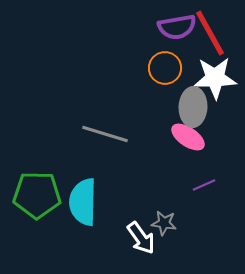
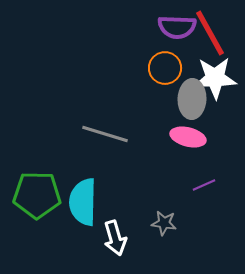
purple semicircle: rotated 12 degrees clockwise
gray ellipse: moved 1 px left, 8 px up
pink ellipse: rotated 20 degrees counterclockwise
white arrow: moved 26 px left; rotated 20 degrees clockwise
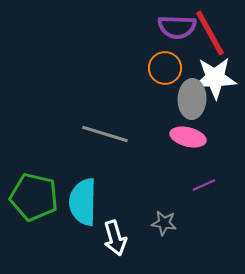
green pentagon: moved 3 px left, 2 px down; rotated 12 degrees clockwise
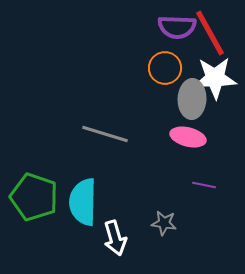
purple line: rotated 35 degrees clockwise
green pentagon: rotated 6 degrees clockwise
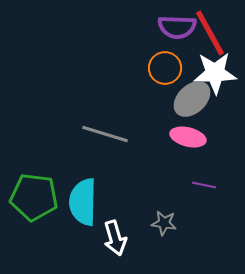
white star: moved 5 px up
gray ellipse: rotated 45 degrees clockwise
green pentagon: rotated 12 degrees counterclockwise
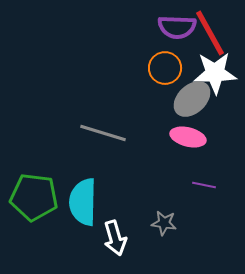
gray line: moved 2 px left, 1 px up
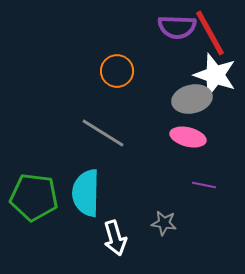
orange circle: moved 48 px left, 3 px down
white star: moved 2 px down; rotated 21 degrees clockwise
gray ellipse: rotated 30 degrees clockwise
gray line: rotated 15 degrees clockwise
cyan semicircle: moved 3 px right, 9 px up
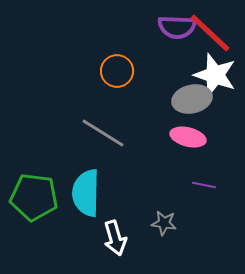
red line: rotated 18 degrees counterclockwise
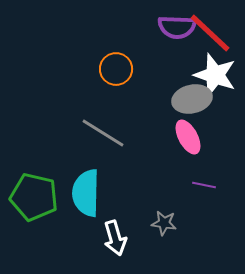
orange circle: moved 1 px left, 2 px up
pink ellipse: rotated 48 degrees clockwise
green pentagon: rotated 6 degrees clockwise
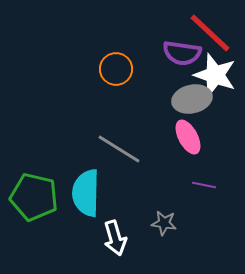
purple semicircle: moved 5 px right, 26 px down; rotated 6 degrees clockwise
gray line: moved 16 px right, 16 px down
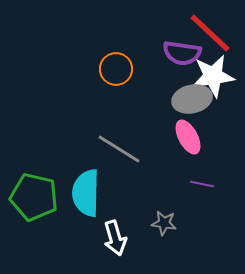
white star: moved 2 px left, 1 px down; rotated 27 degrees counterclockwise
purple line: moved 2 px left, 1 px up
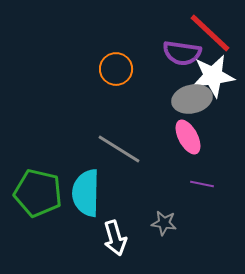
green pentagon: moved 4 px right, 4 px up
